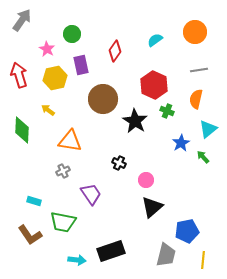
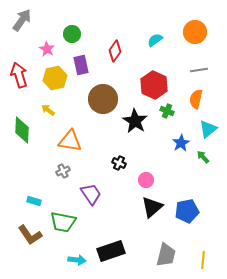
blue pentagon: moved 20 px up
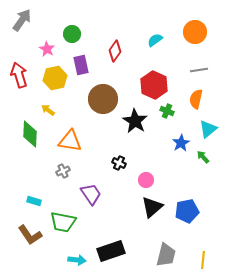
green diamond: moved 8 px right, 4 px down
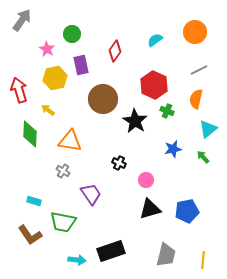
gray line: rotated 18 degrees counterclockwise
red arrow: moved 15 px down
blue star: moved 8 px left, 6 px down; rotated 18 degrees clockwise
gray cross: rotated 32 degrees counterclockwise
black triangle: moved 2 px left, 2 px down; rotated 25 degrees clockwise
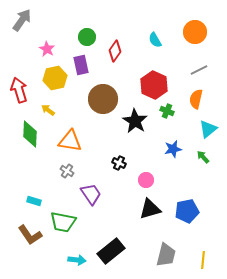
green circle: moved 15 px right, 3 px down
cyan semicircle: rotated 84 degrees counterclockwise
gray cross: moved 4 px right
black rectangle: rotated 20 degrees counterclockwise
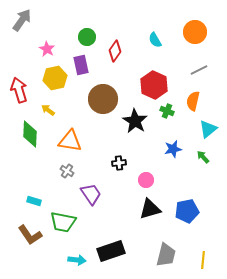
orange semicircle: moved 3 px left, 2 px down
black cross: rotated 32 degrees counterclockwise
black rectangle: rotated 20 degrees clockwise
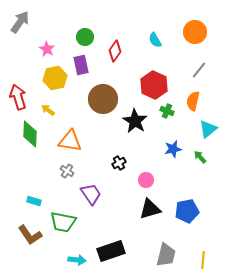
gray arrow: moved 2 px left, 2 px down
green circle: moved 2 px left
gray line: rotated 24 degrees counterclockwise
red arrow: moved 1 px left, 7 px down
green arrow: moved 3 px left
black cross: rotated 24 degrees counterclockwise
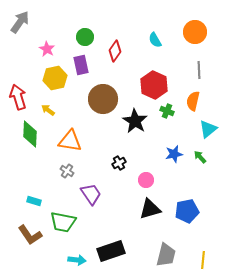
gray line: rotated 42 degrees counterclockwise
blue star: moved 1 px right, 5 px down
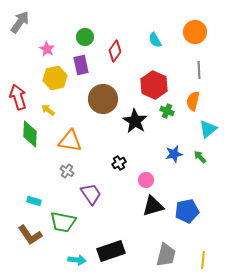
black triangle: moved 3 px right, 3 px up
